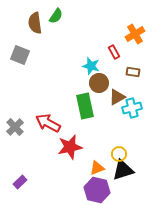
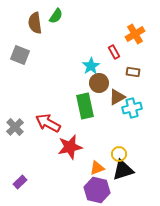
cyan star: rotated 24 degrees clockwise
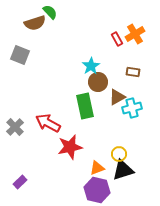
green semicircle: moved 6 px left, 4 px up; rotated 77 degrees counterclockwise
brown semicircle: rotated 100 degrees counterclockwise
red rectangle: moved 3 px right, 13 px up
brown circle: moved 1 px left, 1 px up
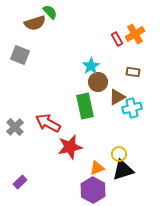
purple hexagon: moved 4 px left; rotated 15 degrees clockwise
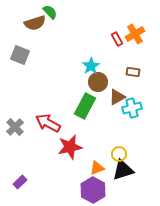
green rectangle: rotated 40 degrees clockwise
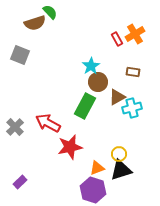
black triangle: moved 2 px left
purple hexagon: rotated 10 degrees counterclockwise
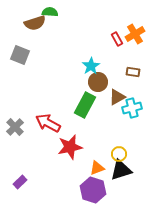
green semicircle: rotated 42 degrees counterclockwise
green rectangle: moved 1 px up
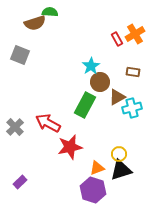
brown circle: moved 2 px right
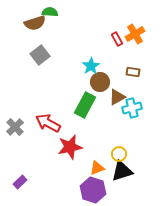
gray square: moved 20 px right; rotated 30 degrees clockwise
black triangle: moved 1 px right, 1 px down
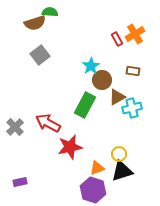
brown rectangle: moved 1 px up
brown circle: moved 2 px right, 2 px up
purple rectangle: rotated 32 degrees clockwise
